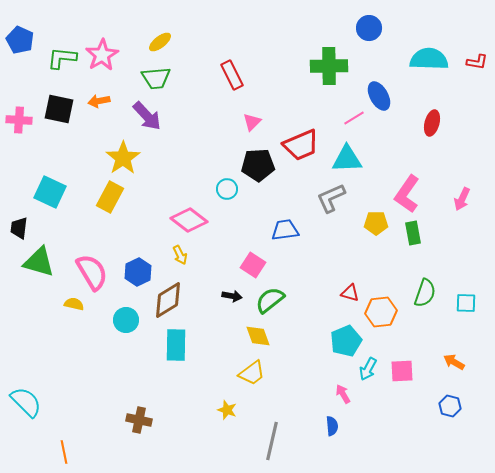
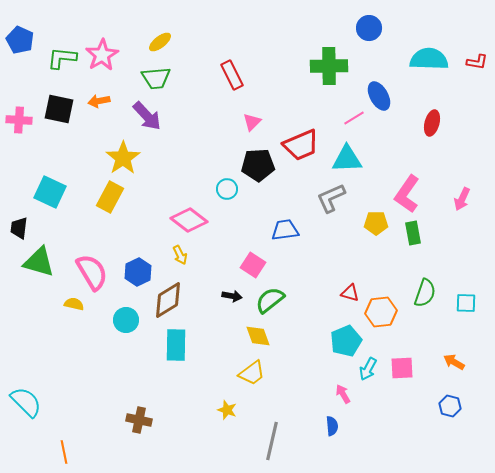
pink square at (402, 371): moved 3 px up
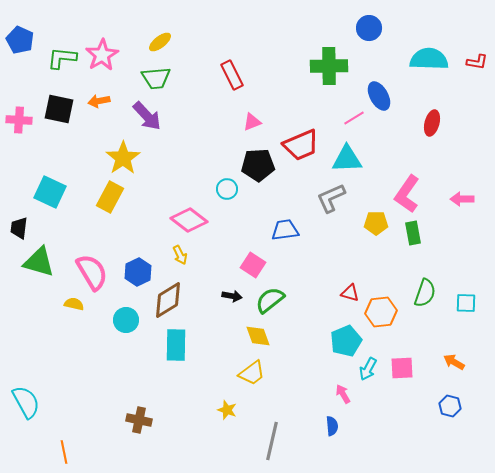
pink triangle at (252, 122): rotated 24 degrees clockwise
pink arrow at (462, 199): rotated 65 degrees clockwise
cyan semicircle at (26, 402): rotated 16 degrees clockwise
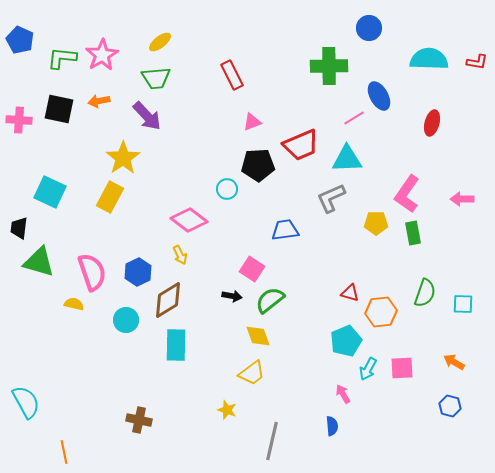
pink square at (253, 265): moved 1 px left, 4 px down
pink semicircle at (92, 272): rotated 12 degrees clockwise
cyan square at (466, 303): moved 3 px left, 1 px down
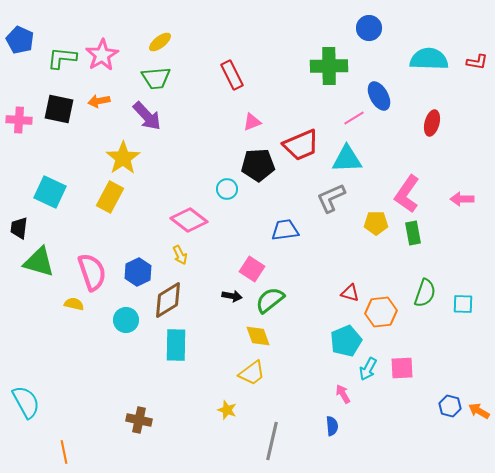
orange arrow at (454, 362): moved 25 px right, 49 px down
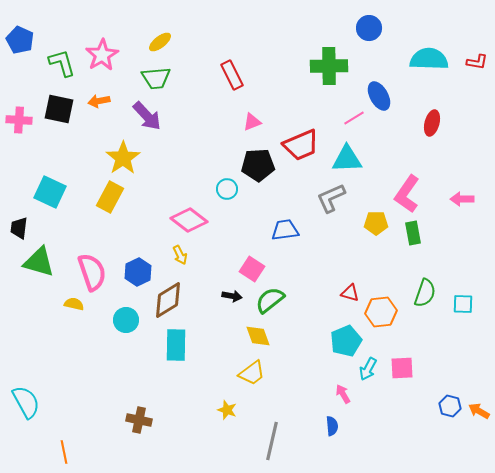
green L-shape at (62, 58): moved 5 px down; rotated 68 degrees clockwise
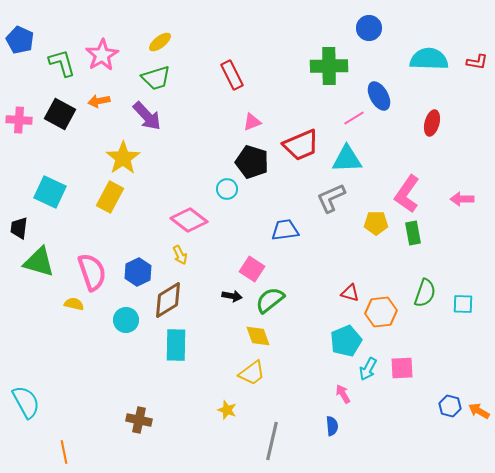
green trapezoid at (156, 78): rotated 12 degrees counterclockwise
black square at (59, 109): moved 1 px right, 5 px down; rotated 16 degrees clockwise
black pentagon at (258, 165): moved 6 px left, 3 px up; rotated 20 degrees clockwise
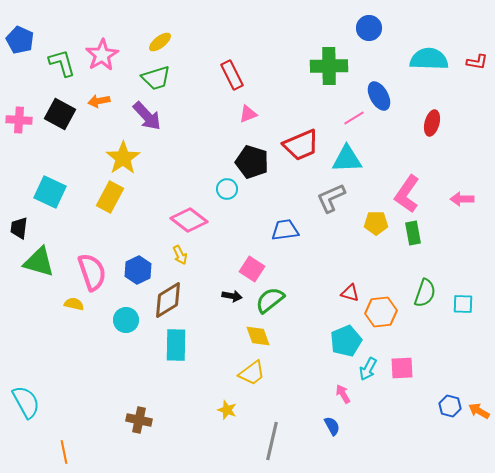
pink triangle at (252, 122): moved 4 px left, 8 px up
blue hexagon at (138, 272): moved 2 px up
blue semicircle at (332, 426): rotated 24 degrees counterclockwise
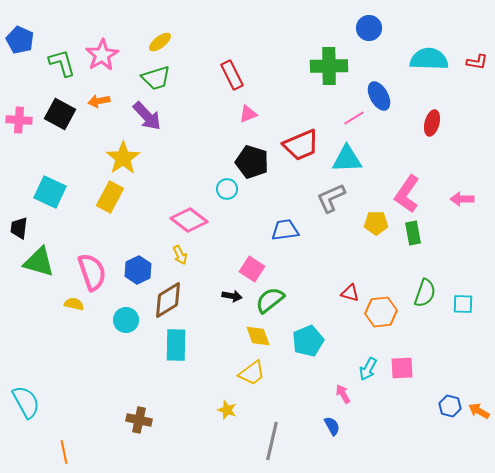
cyan pentagon at (346, 341): moved 38 px left
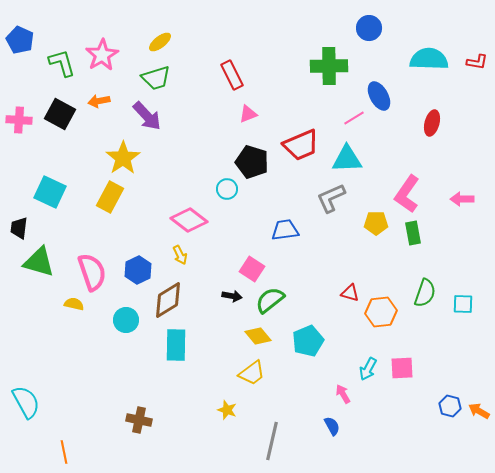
yellow diamond at (258, 336): rotated 20 degrees counterclockwise
